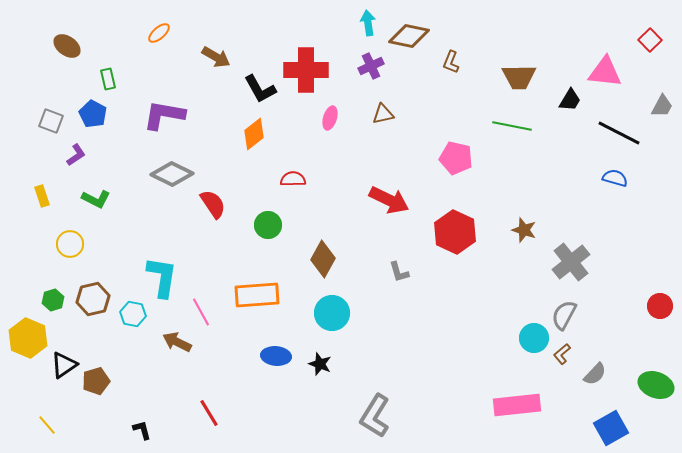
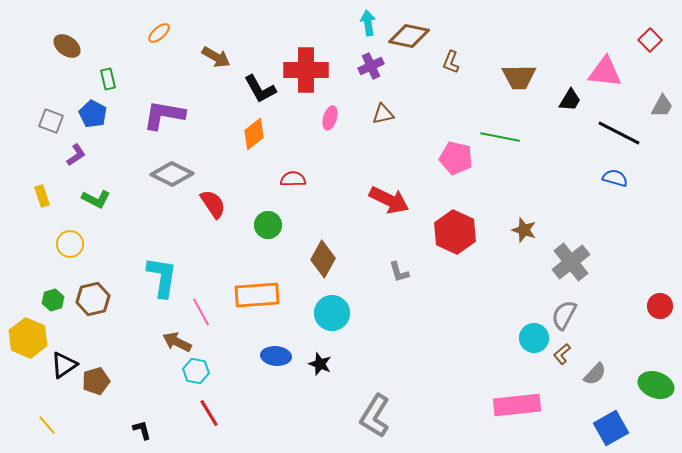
green line at (512, 126): moved 12 px left, 11 px down
cyan hexagon at (133, 314): moved 63 px right, 57 px down
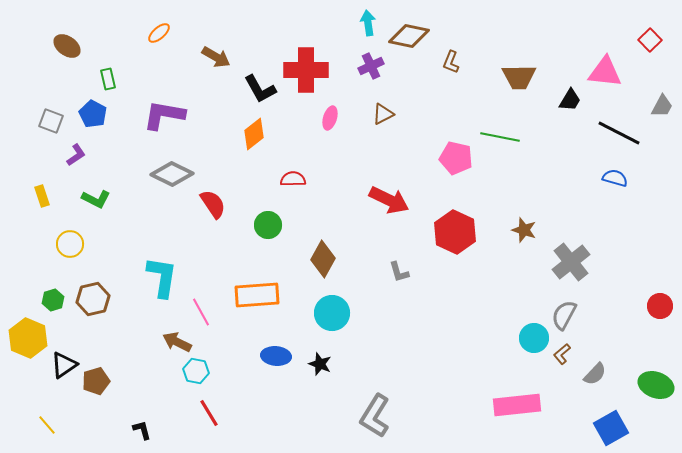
brown triangle at (383, 114): rotated 15 degrees counterclockwise
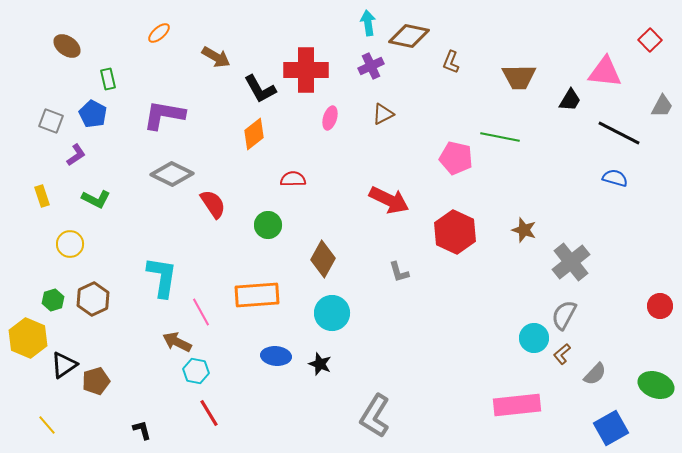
brown hexagon at (93, 299): rotated 12 degrees counterclockwise
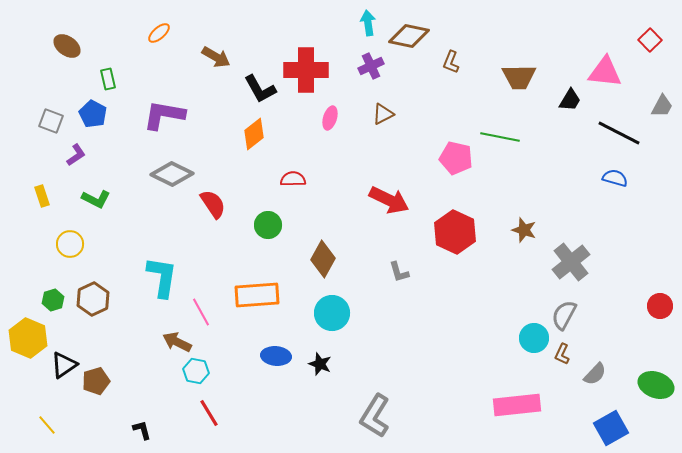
brown L-shape at (562, 354): rotated 25 degrees counterclockwise
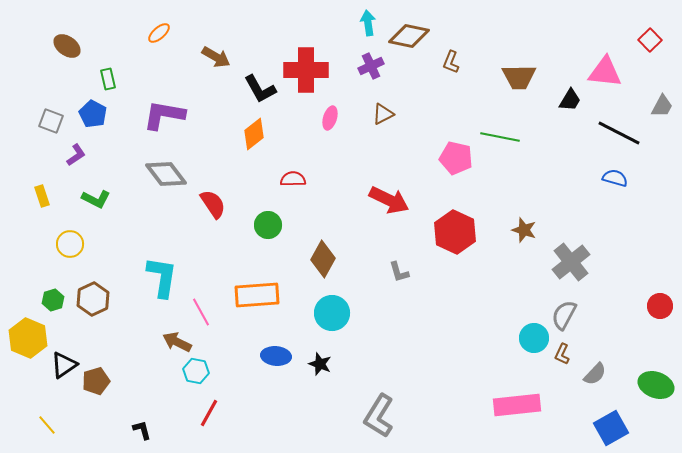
gray diamond at (172, 174): moved 6 px left; rotated 27 degrees clockwise
red line at (209, 413): rotated 60 degrees clockwise
gray L-shape at (375, 416): moved 4 px right
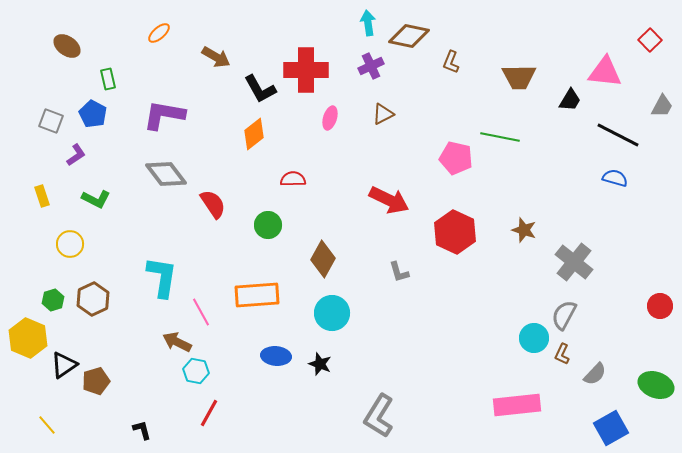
black line at (619, 133): moved 1 px left, 2 px down
gray cross at (571, 262): moved 3 px right; rotated 12 degrees counterclockwise
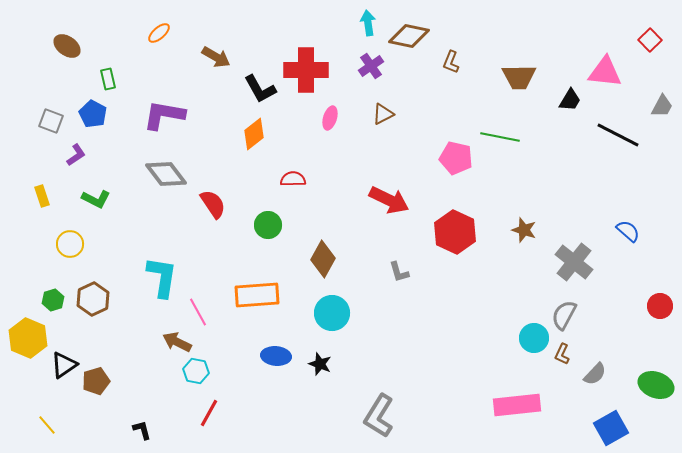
purple cross at (371, 66): rotated 10 degrees counterclockwise
blue semicircle at (615, 178): moved 13 px right, 53 px down; rotated 25 degrees clockwise
pink line at (201, 312): moved 3 px left
